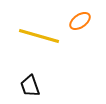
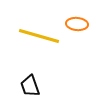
orange ellipse: moved 3 px left, 3 px down; rotated 40 degrees clockwise
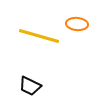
black trapezoid: rotated 45 degrees counterclockwise
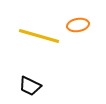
orange ellipse: moved 1 px right, 1 px down; rotated 15 degrees counterclockwise
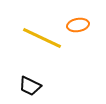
yellow line: moved 3 px right, 2 px down; rotated 9 degrees clockwise
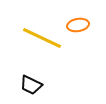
black trapezoid: moved 1 px right, 1 px up
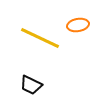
yellow line: moved 2 px left
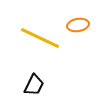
black trapezoid: moved 3 px right; rotated 90 degrees counterclockwise
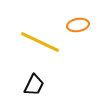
yellow line: moved 4 px down
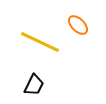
orange ellipse: rotated 55 degrees clockwise
